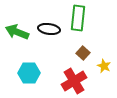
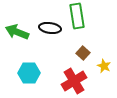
green rectangle: moved 1 px left, 2 px up; rotated 15 degrees counterclockwise
black ellipse: moved 1 px right, 1 px up
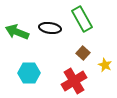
green rectangle: moved 5 px right, 3 px down; rotated 20 degrees counterclockwise
yellow star: moved 1 px right, 1 px up
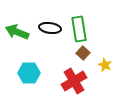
green rectangle: moved 3 px left, 10 px down; rotated 20 degrees clockwise
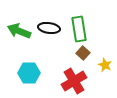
black ellipse: moved 1 px left
green arrow: moved 2 px right, 1 px up
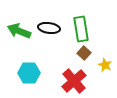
green rectangle: moved 2 px right
brown square: moved 1 px right
red cross: rotated 10 degrees counterclockwise
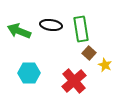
black ellipse: moved 2 px right, 3 px up
brown square: moved 5 px right
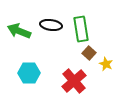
yellow star: moved 1 px right, 1 px up
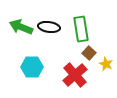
black ellipse: moved 2 px left, 2 px down
green arrow: moved 2 px right, 4 px up
cyan hexagon: moved 3 px right, 6 px up
red cross: moved 1 px right, 6 px up
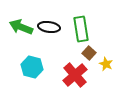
cyan hexagon: rotated 15 degrees clockwise
